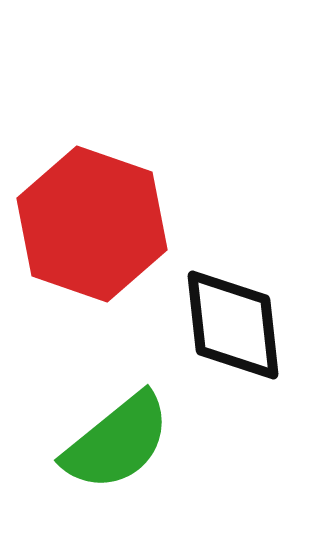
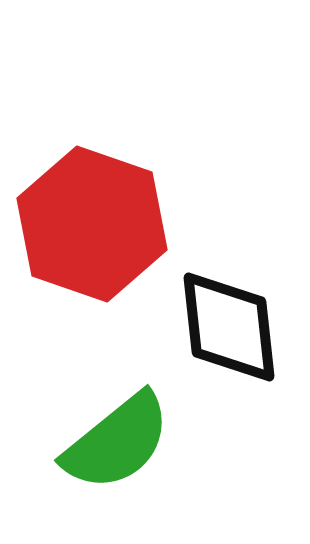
black diamond: moved 4 px left, 2 px down
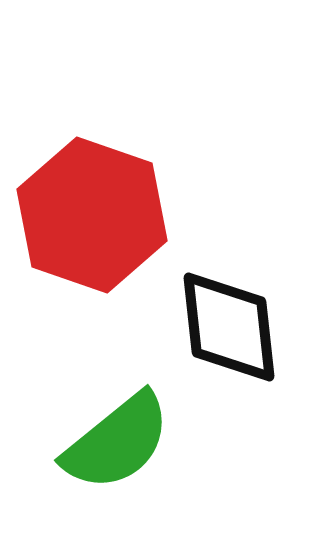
red hexagon: moved 9 px up
